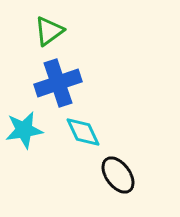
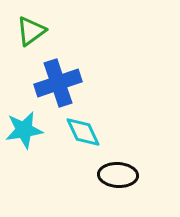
green triangle: moved 18 px left
black ellipse: rotated 51 degrees counterclockwise
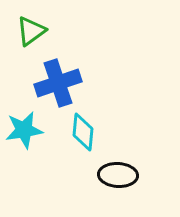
cyan diamond: rotated 30 degrees clockwise
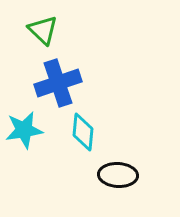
green triangle: moved 12 px right, 1 px up; rotated 40 degrees counterclockwise
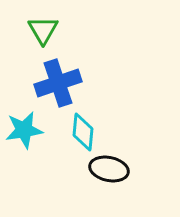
green triangle: rotated 16 degrees clockwise
black ellipse: moved 9 px left, 6 px up; rotated 9 degrees clockwise
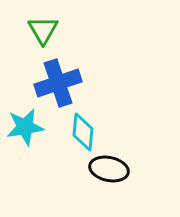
cyan star: moved 1 px right, 3 px up
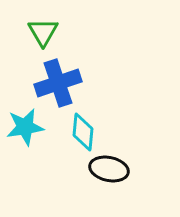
green triangle: moved 2 px down
